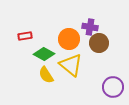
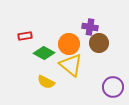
orange circle: moved 5 px down
green diamond: moved 1 px up
yellow semicircle: moved 7 px down; rotated 30 degrees counterclockwise
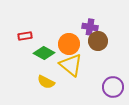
brown circle: moved 1 px left, 2 px up
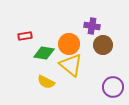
purple cross: moved 2 px right, 1 px up
brown circle: moved 5 px right, 4 px down
green diamond: rotated 20 degrees counterclockwise
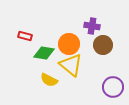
red rectangle: rotated 24 degrees clockwise
yellow semicircle: moved 3 px right, 2 px up
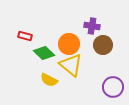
green diamond: rotated 35 degrees clockwise
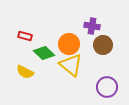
yellow semicircle: moved 24 px left, 8 px up
purple circle: moved 6 px left
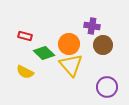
yellow triangle: rotated 10 degrees clockwise
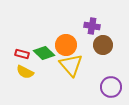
red rectangle: moved 3 px left, 18 px down
orange circle: moved 3 px left, 1 px down
purple circle: moved 4 px right
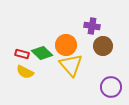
brown circle: moved 1 px down
green diamond: moved 2 px left
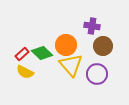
red rectangle: rotated 56 degrees counterclockwise
purple circle: moved 14 px left, 13 px up
